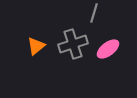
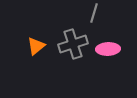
pink ellipse: rotated 35 degrees clockwise
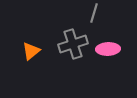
orange triangle: moved 5 px left, 5 px down
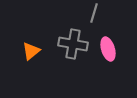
gray cross: rotated 28 degrees clockwise
pink ellipse: rotated 75 degrees clockwise
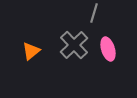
gray cross: moved 1 px right, 1 px down; rotated 36 degrees clockwise
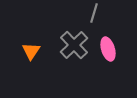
orange triangle: rotated 18 degrees counterclockwise
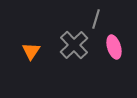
gray line: moved 2 px right, 6 px down
pink ellipse: moved 6 px right, 2 px up
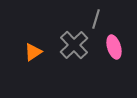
orange triangle: moved 2 px right, 1 px down; rotated 24 degrees clockwise
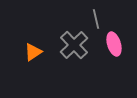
gray line: rotated 30 degrees counterclockwise
pink ellipse: moved 3 px up
